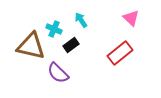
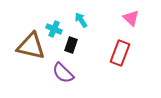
black rectangle: rotated 35 degrees counterclockwise
red rectangle: rotated 30 degrees counterclockwise
purple semicircle: moved 5 px right
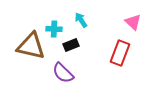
pink triangle: moved 2 px right, 4 px down
cyan cross: rotated 21 degrees counterclockwise
black rectangle: rotated 49 degrees clockwise
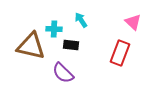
black rectangle: rotated 28 degrees clockwise
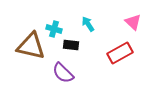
cyan arrow: moved 7 px right, 4 px down
cyan cross: rotated 14 degrees clockwise
red rectangle: rotated 40 degrees clockwise
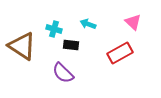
cyan arrow: rotated 35 degrees counterclockwise
brown triangle: moved 9 px left; rotated 20 degrees clockwise
